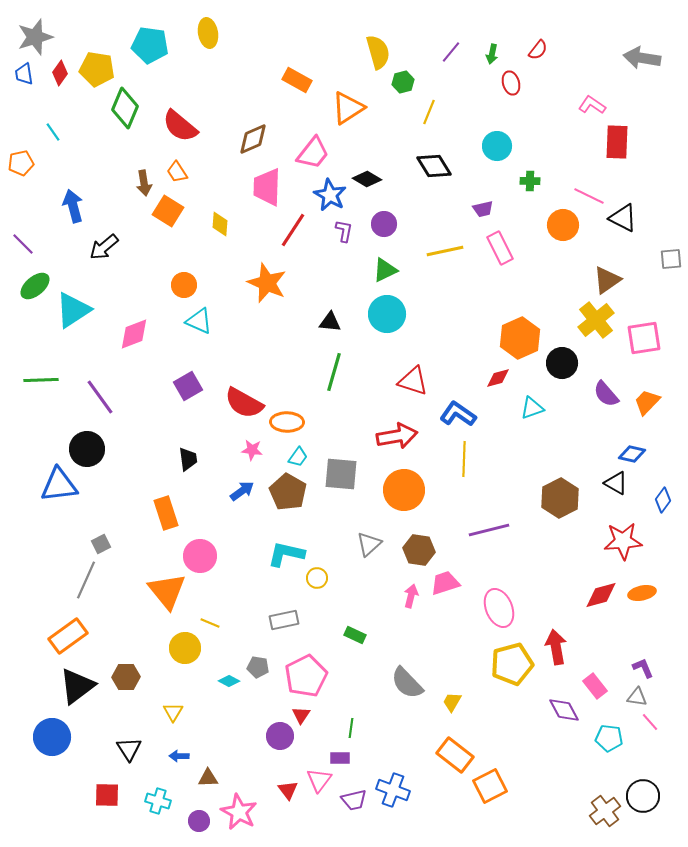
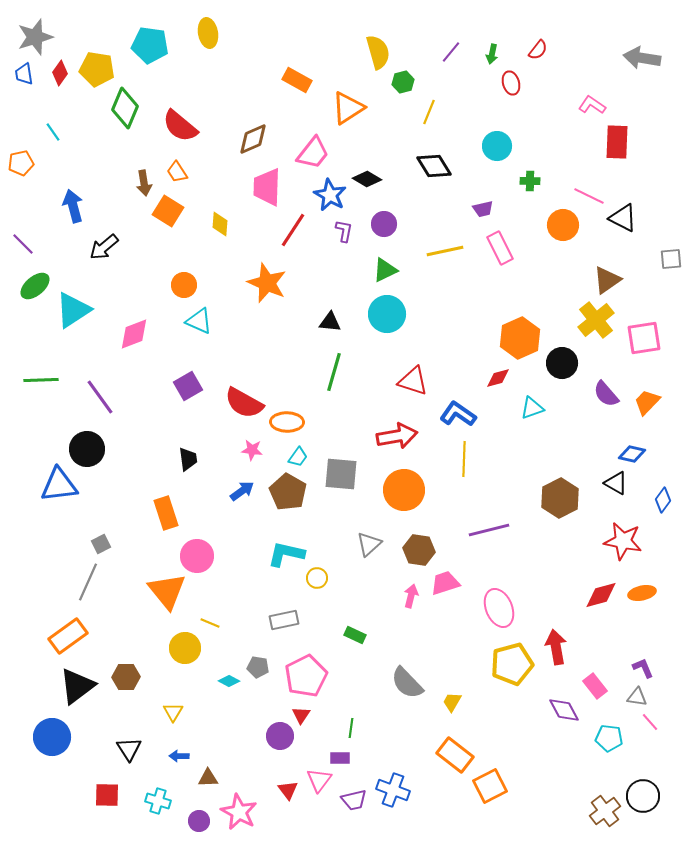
red star at (623, 541): rotated 15 degrees clockwise
pink circle at (200, 556): moved 3 px left
gray line at (86, 580): moved 2 px right, 2 px down
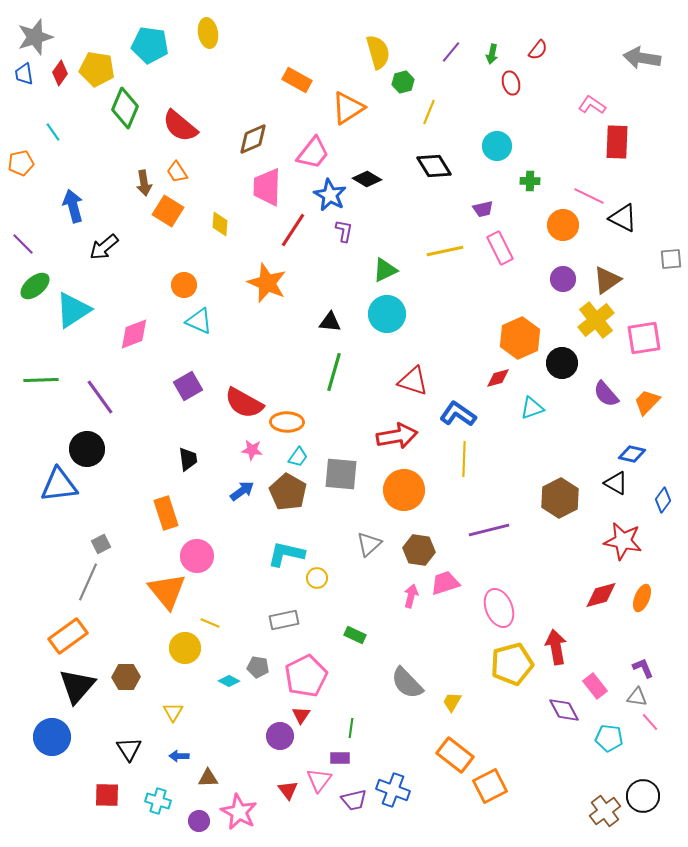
purple circle at (384, 224): moved 179 px right, 55 px down
orange ellipse at (642, 593): moved 5 px down; rotated 56 degrees counterclockwise
black triangle at (77, 686): rotated 12 degrees counterclockwise
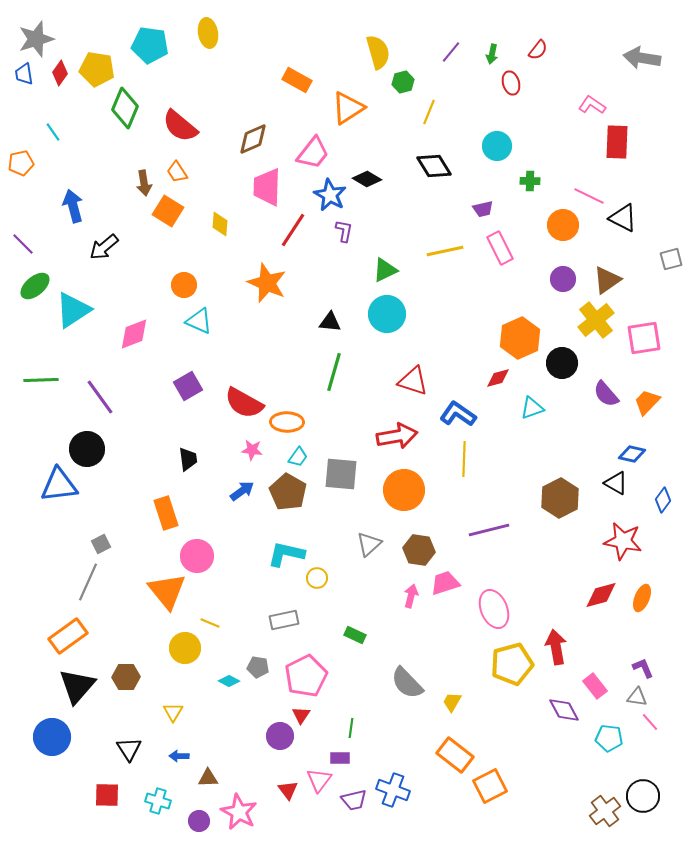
gray star at (35, 37): moved 1 px right, 2 px down
gray square at (671, 259): rotated 10 degrees counterclockwise
pink ellipse at (499, 608): moved 5 px left, 1 px down
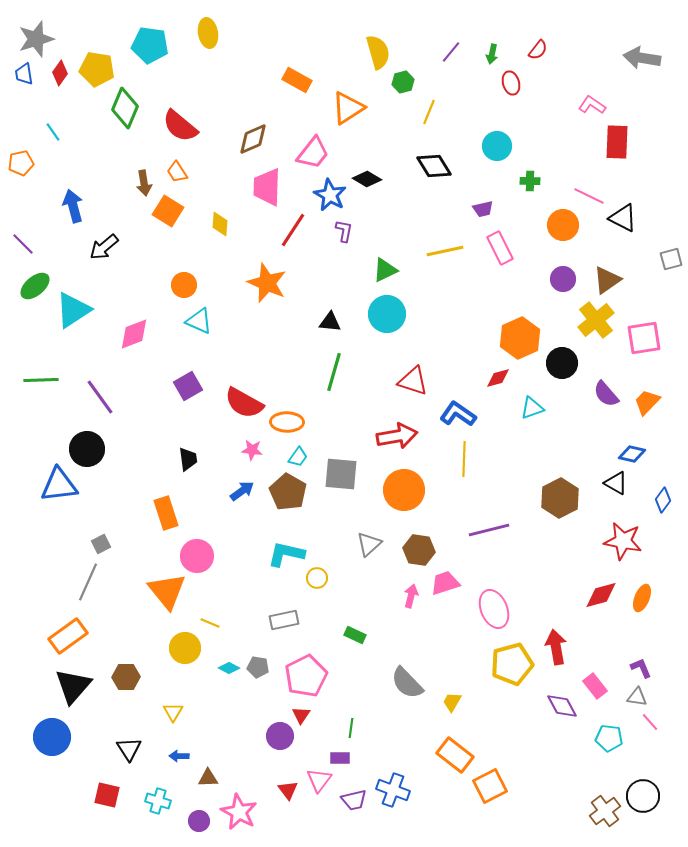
purple L-shape at (643, 668): moved 2 px left
cyan diamond at (229, 681): moved 13 px up
black triangle at (77, 686): moved 4 px left
purple diamond at (564, 710): moved 2 px left, 4 px up
red square at (107, 795): rotated 12 degrees clockwise
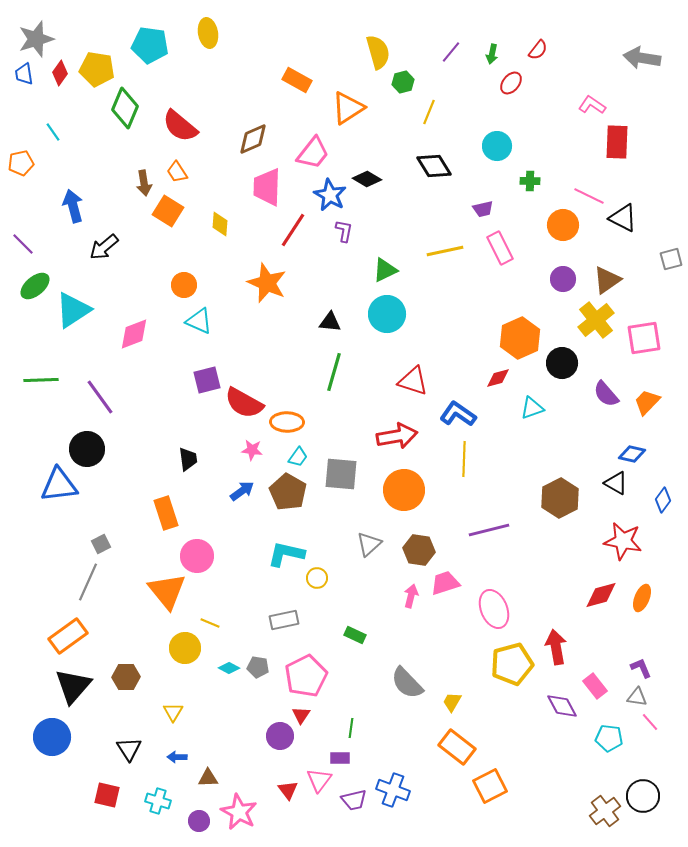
red ellipse at (511, 83): rotated 55 degrees clockwise
purple square at (188, 386): moved 19 px right, 6 px up; rotated 16 degrees clockwise
orange rectangle at (455, 755): moved 2 px right, 8 px up
blue arrow at (179, 756): moved 2 px left, 1 px down
